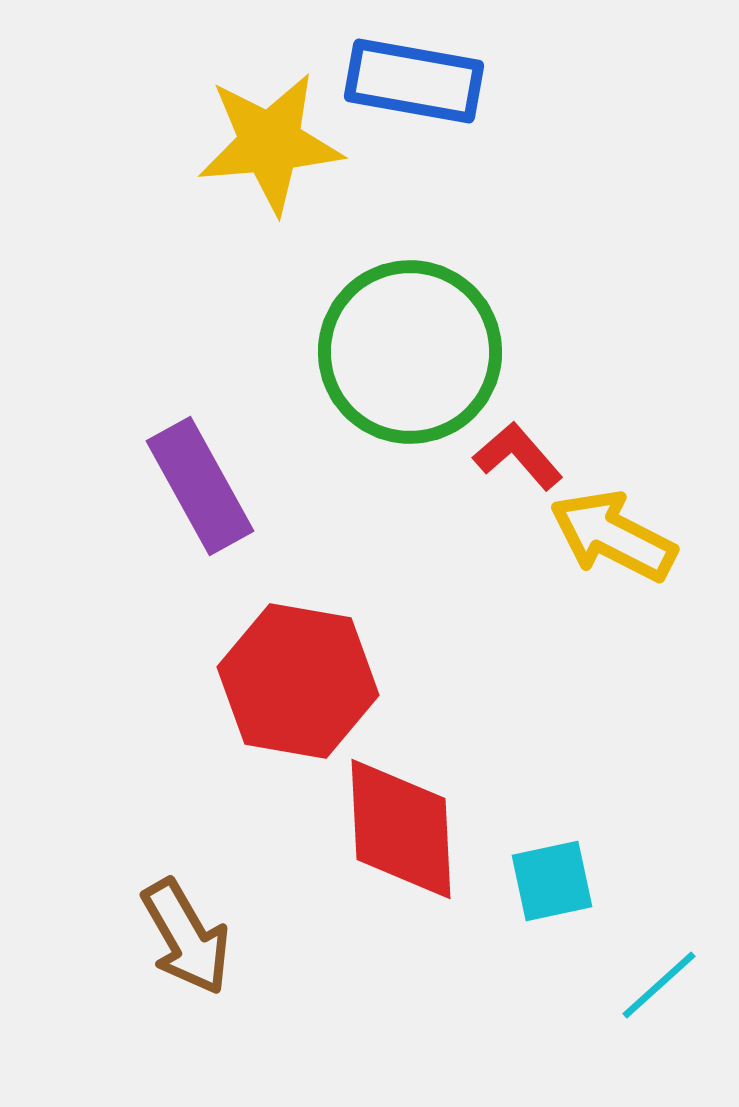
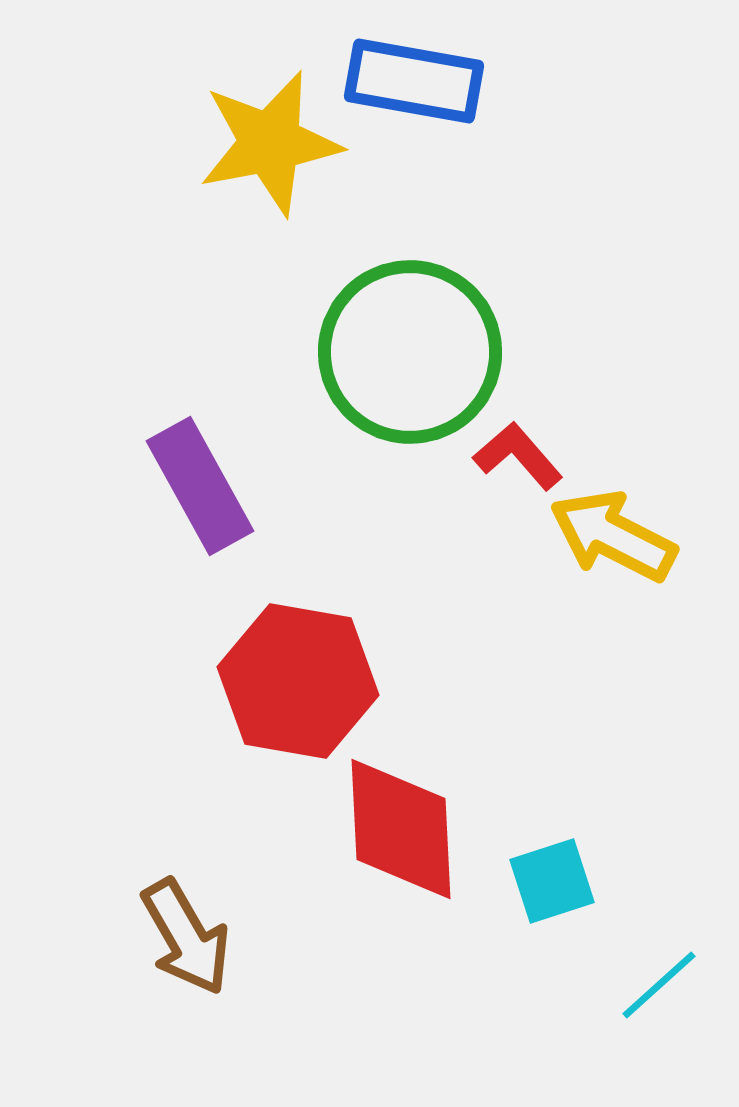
yellow star: rotated 6 degrees counterclockwise
cyan square: rotated 6 degrees counterclockwise
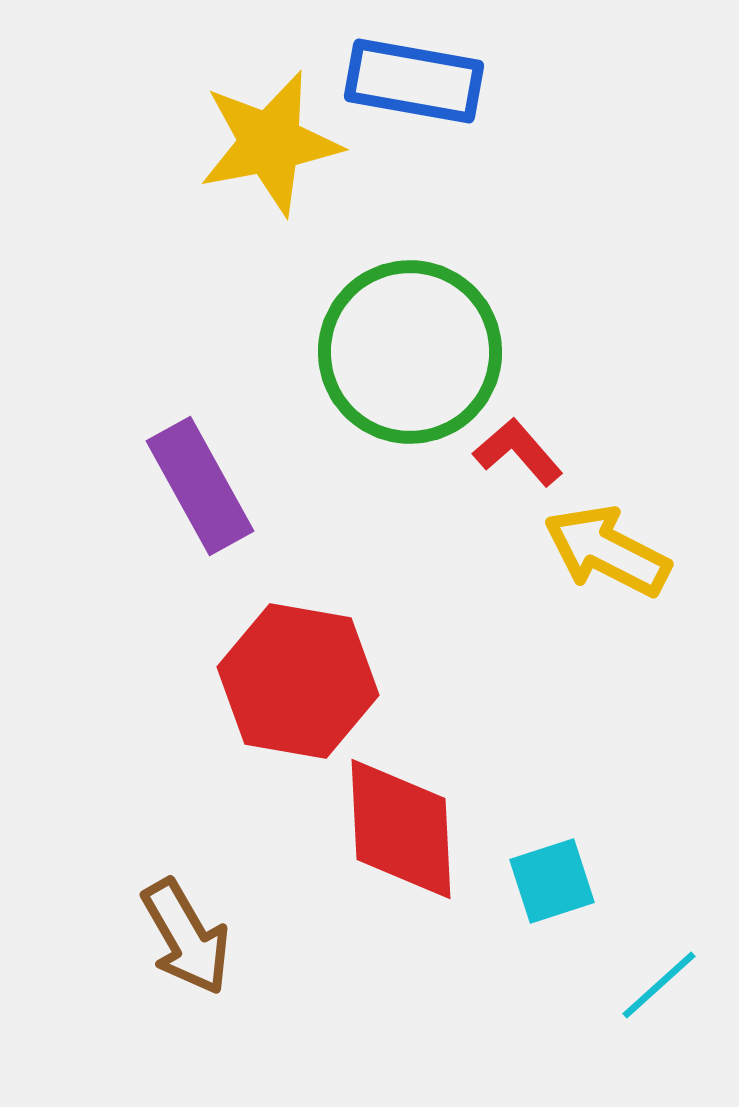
red L-shape: moved 4 px up
yellow arrow: moved 6 px left, 15 px down
